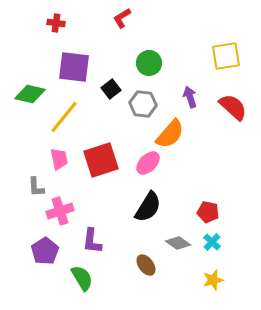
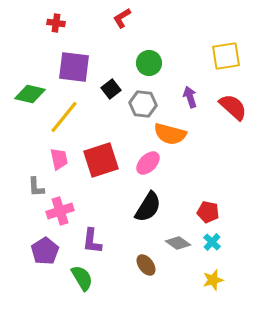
orange semicircle: rotated 64 degrees clockwise
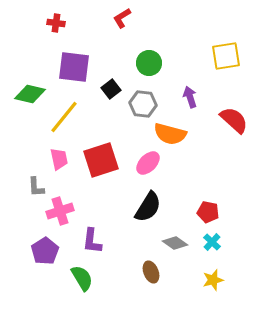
red semicircle: moved 1 px right, 13 px down
gray diamond: moved 3 px left
brown ellipse: moved 5 px right, 7 px down; rotated 15 degrees clockwise
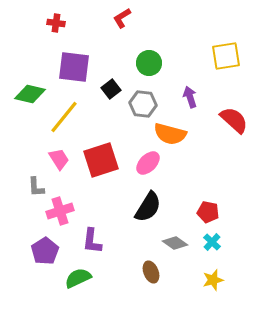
pink trapezoid: rotated 20 degrees counterclockwise
green semicircle: moved 4 px left; rotated 84 degrees counterclockwise
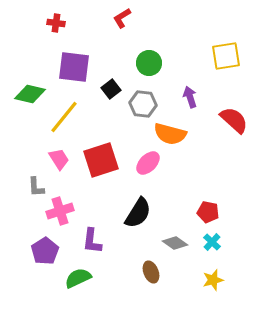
black semicircle: moved 10 px left, 6 px down
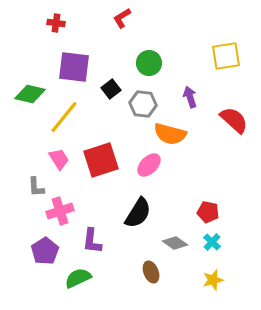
pink ellipse: moved 1 px right, 2 px down
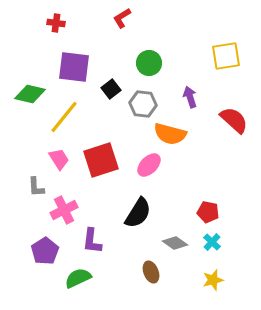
pink cross: moved 4 px right, 1 px up; rotated 8 degrees counterclockwise
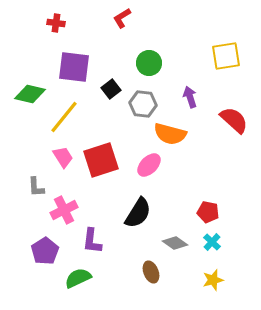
pink trapezoid: moved 4 px right, 2 px up
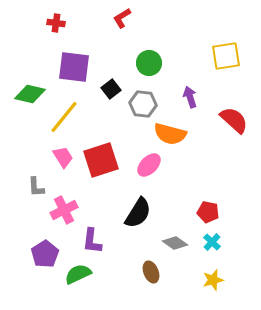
purple pentagon: moved 3 px down
green semicircle: moved 4 px up
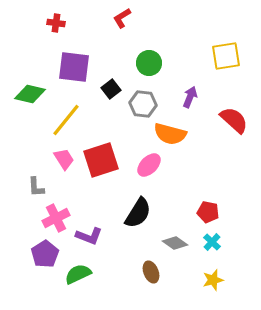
purple arrow: rotated 40 degrees clockwise
yellow line: moved 2 px right, 3 px down
pink trapezoid: moved 1 px right, 2 px down
pink cross: moved 8 px left, 8 px down
purple L-shape: moved 3 px left, 5 px up; rotated 76 degrees counterclockwise
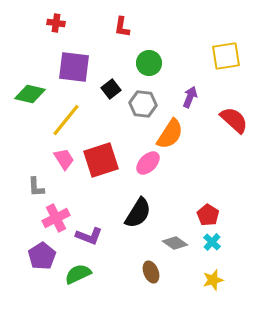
red L-shape: moved 9 px down; rotated 50 degrees counterclockwise
orange semicircle: rotated 72 degrees counterclockwise
pink ellipse: moved 1 px left, 2 px up
red pentagon: moved 3 px down; rotated 20 degrees clockwise
purple pentagon: moved 3 px left, 2 px down
